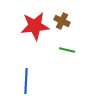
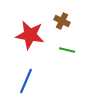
red star: moved 5 px left, 9 px down; rotated 16 degrees clockwise
blue line: rotated 20 degrees clockwise
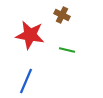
brown cross: moved 6 px up
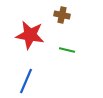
brown cross: rotated 14 degrees counterclockwise
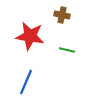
red star: moved 1 px down
blue line: moved 1 px down
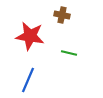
green line: moved 2 px right, 3 px down
blue line: moved 2 px right, 2 px up
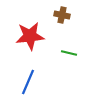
red star: rotated 16 degrees counterclockwise
blue line: moved 2 px down
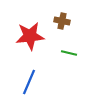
brown cross: moved 6 px down
blue line: moved 1 px right
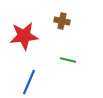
red star: moved 6 px left
green line: moved 1 px left, 7 px down
